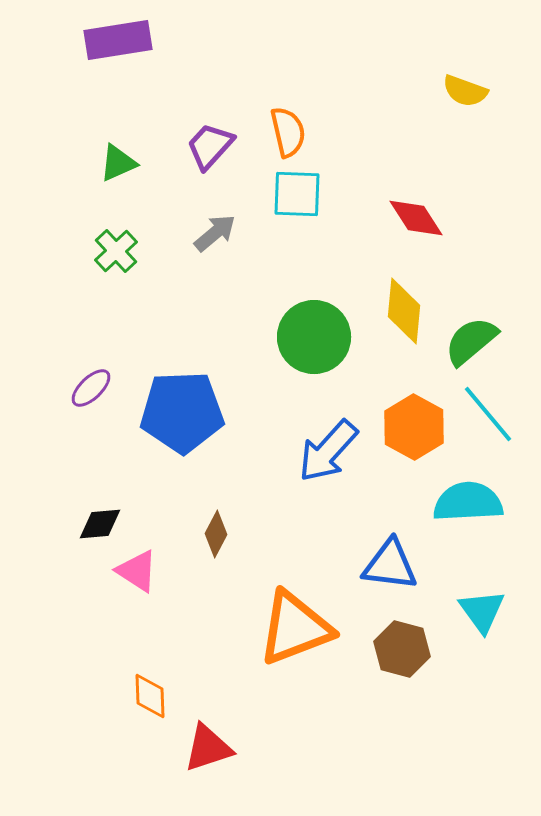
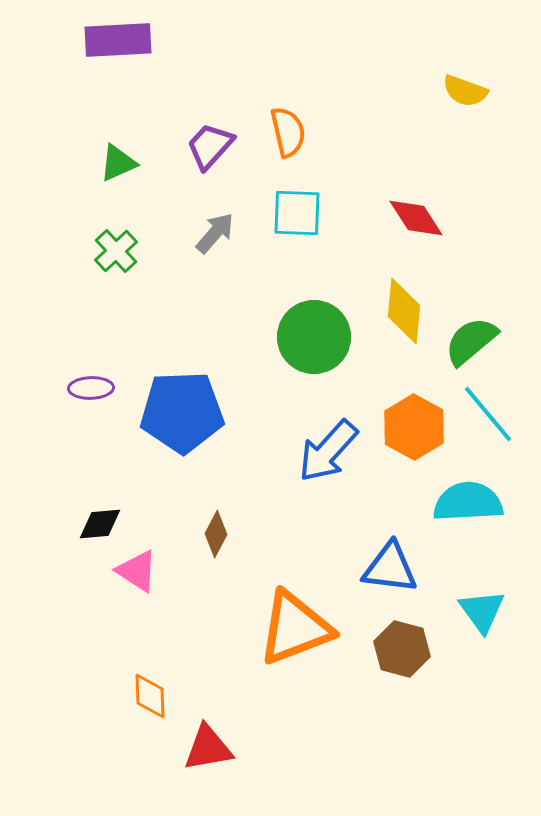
purple rectangle: rotated 6 degrees clockwise
cyan square: moved 19 px down
gray arrow: rotated 9 degrees counterclockwise
purple ellipse: rotated 42 degrees clockwise
blue triangle: moved 3 px down
red triangle: rotated 8 degrees clockwise
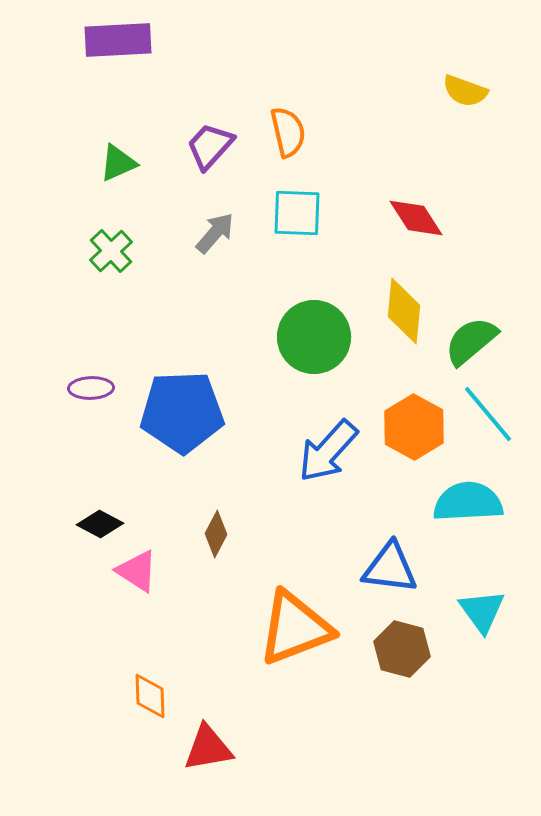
green cross: moved 5 px left
black diamond: rotated 33 degrees clockwise
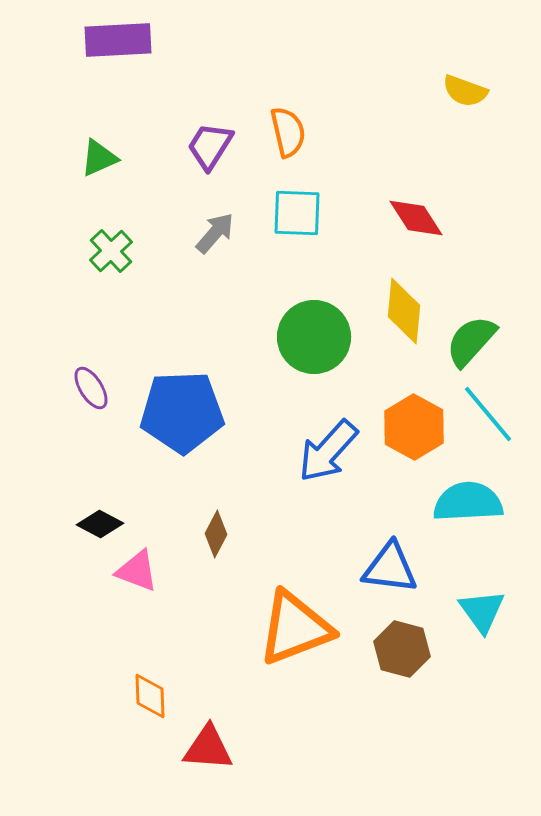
purple trapezoid: rotated 10 degrees counterclockwise
green triangle: moved 19 px left, 5 px up
green semicircle: rotated 8 degrees counterclockwise
purple ellipse: rotated 60 degrees clockwise
pink triangle: rotated 12 degrees counterclockwise
red triangle: rotated 14 degrees clockwise
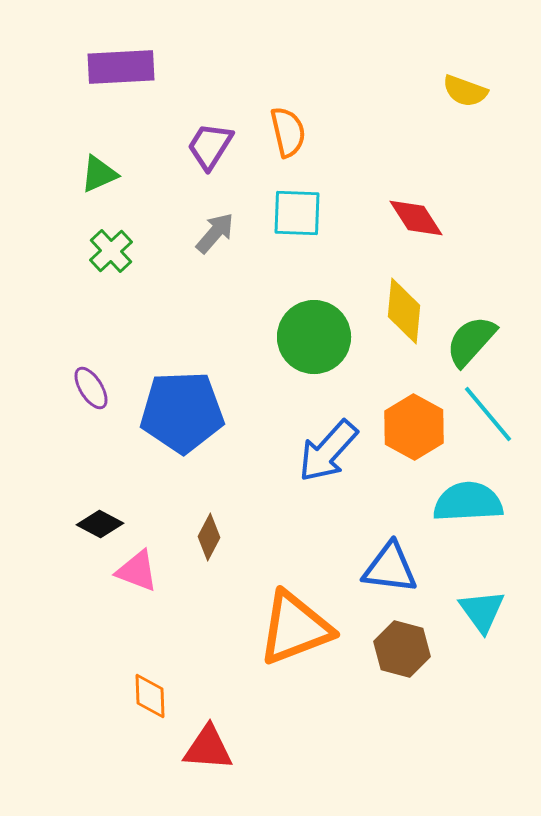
purple rectangle: moved 3 px right, 27 px down
green triangle: moved 16 px down
brown diamond: moved 7 px left, 3 px down
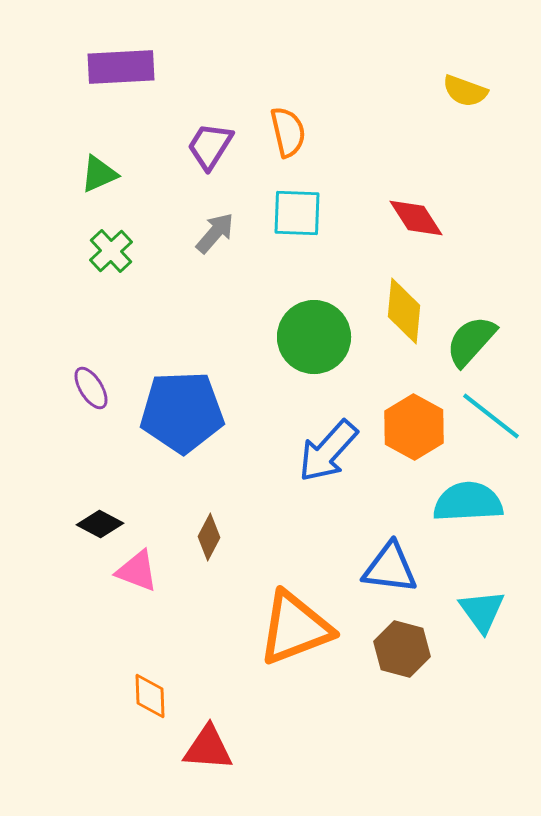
cyan line: moved 3 px right, 2 px down; rotated 12 degrees counterclockwise
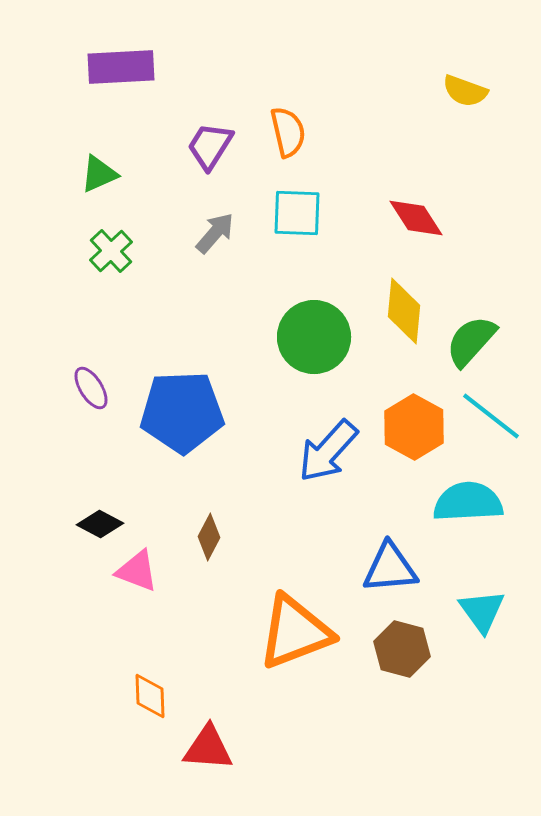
blue triangle: rotated 12 degrees counterclockwise
orange triangle: moved 4 px down
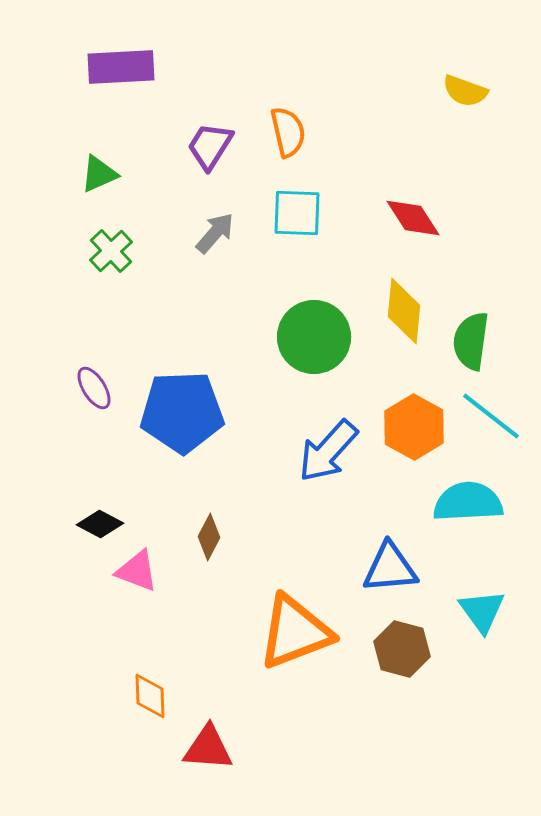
red diamond: moved 3 px left
green semicircle: rotated 34 degrees counterclockwise
purple ellipse: moved 3 px right
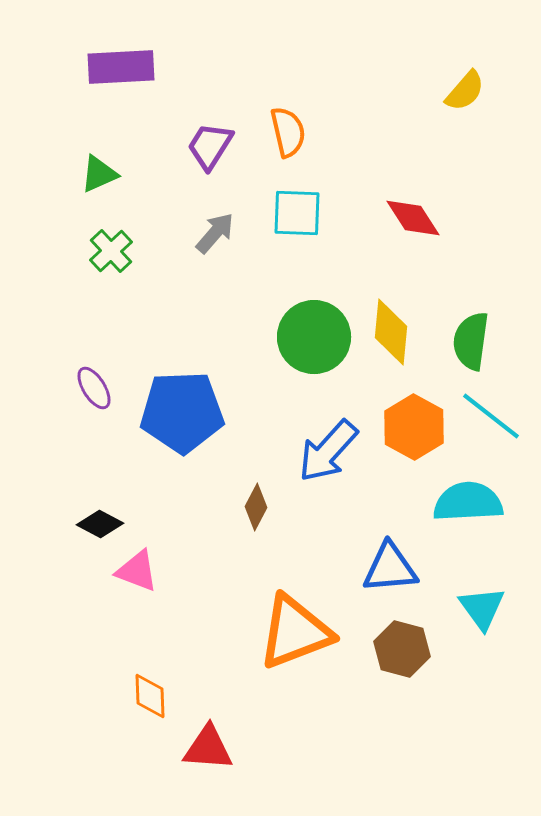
yellow semicircle: rotated 69 degrees counterclockwise
yellow diamond: moved 13 px left, 21 px down
brown diamond: moved 47 px right, 30 px up
cyan triangle: moved 3 px up
